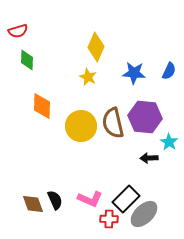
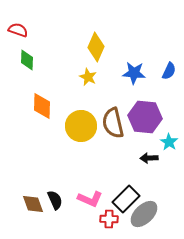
red semicircle: moved 1 px up; rotated 144 degrees counterclockwise
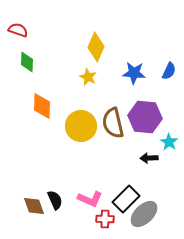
green diamond: moved 2 px down
brown diamond: moved 1 px right, 2 px down
red cross: moved 4 px left
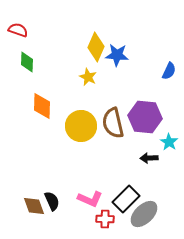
blue star: moved 17 px left, 18 px up
black semicircle: moved 3 px left, 1 px down
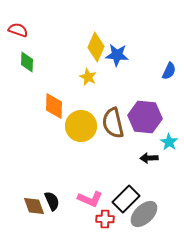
orange diamond: moved 12 px right
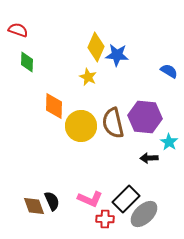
blue semicircle: rotated 84 degrees counterclockwise
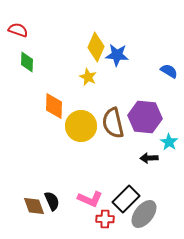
gray ellipse: rotated 8 degrees counterclockwise
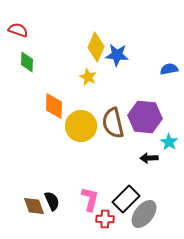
blue semicircle: moved 2 px up; rotated 42 degrees counterclockwise
pink L-shape: rotated 100 degrees counterclockwise
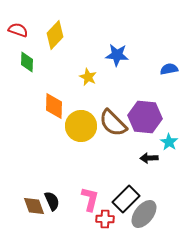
yellow diamond: moved 41 px left, 12 px up; rotated 20 degrees clockwise
brown semicircle: rotated 32 degrees counterclockwise
